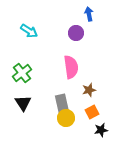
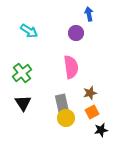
brown star: moved 1 px right, 3 px down
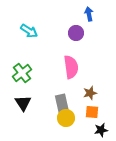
orange square: rotated 32 degrees clockwise
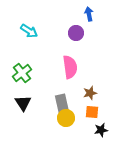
pink semicircle: moved 1 px left
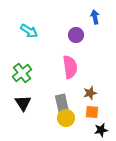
blue arrow: moved 6 px right, 3 px down
purple circle: moved 2 px down
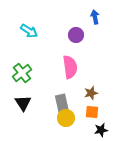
brown star: moved 1 px right
